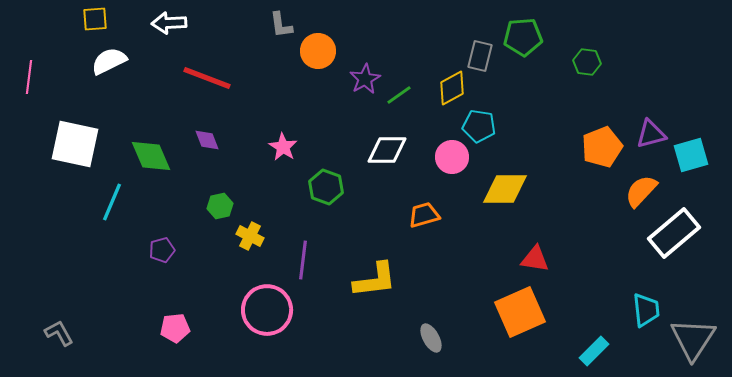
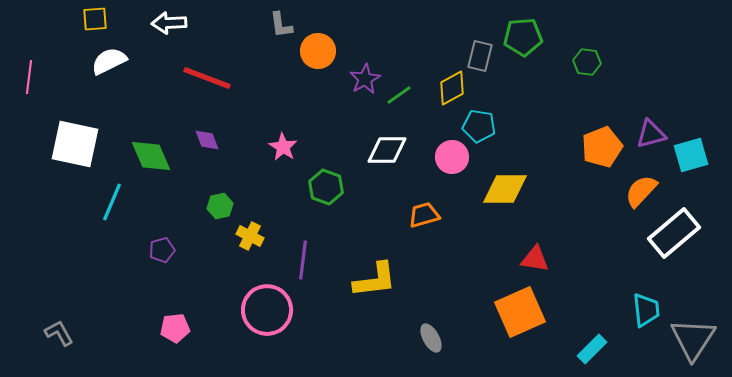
cyan rectangle at (594, 351): moved 2 px left, 2 px up
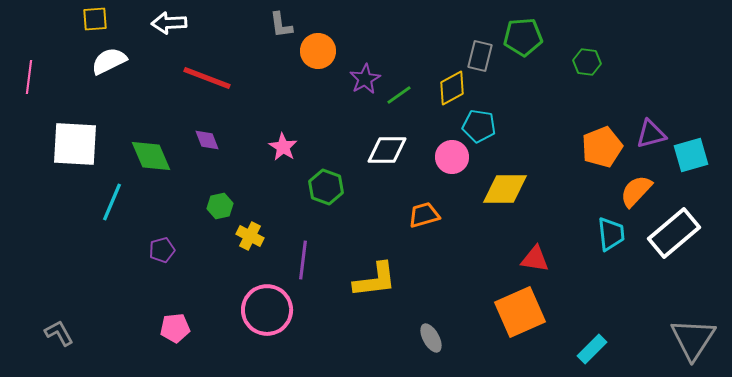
white square at (75, 144): rotated 9 degrees counterclockwise
orange semicircle at (641, 191): moved 5 px left
cyan trapezoid at (646, 310): moved 35 px left, 76 px up
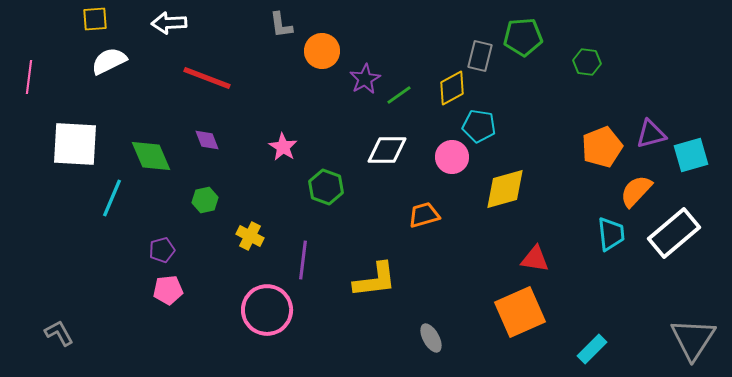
orange circle at (318, 51): moved 4 px right
yellow diamond at (505, 189): rotated 15 degrees counterclockwise
cyan line at (112, 202): moved 4 px up
green hexagon at (220, 206): moved 15 px left, 6 px up
pink pentagon at (175, 328): moved 7 px left, 38 px up
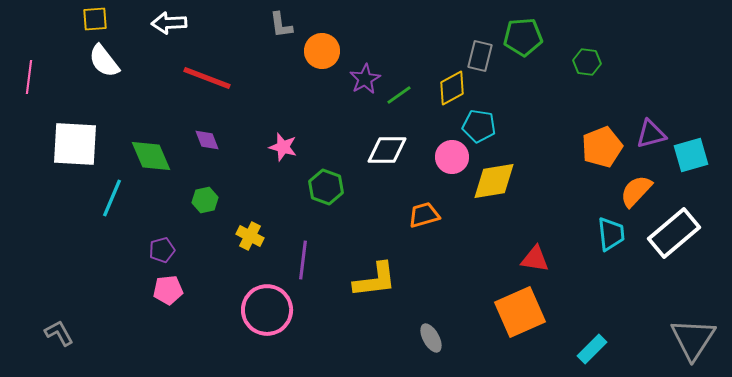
white semicircle at (109, 61): moved 5 px left; rotated 102 degrees counterclockwise
pink star at (283, 147): rotated 16 degrees counterclockwise
yellow diamond at (505, 189): moved 11 px left, 8 px up; rotated 6 degrees clockwise
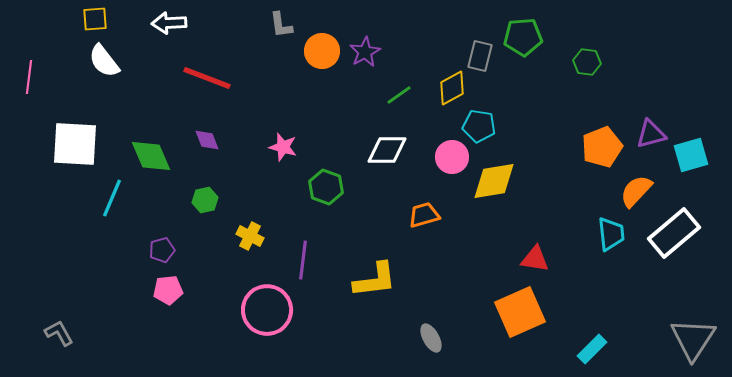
purple star at (365, 79): moved 27 px up
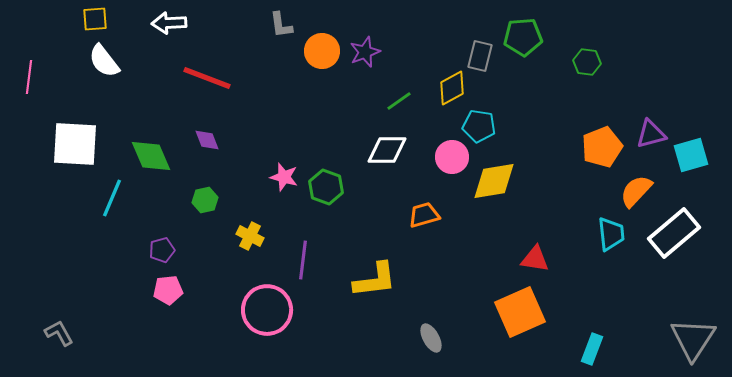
purple star at (365, 52): rotated 8 degrees clockwise
green line at (399, 95): moved 6 px down
pink star at (283, 147): moved 1 px right, 30 px down
cyan rectangle at (592, 349): rotated 24 degrees counterclockwise
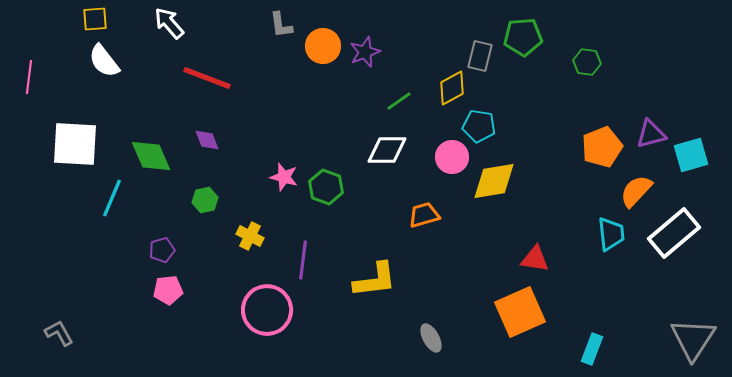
white arrow at (169, 23): rotated 52 degrees clockwise
orange circle at (322, 51): moved 1 px right, 5 px up
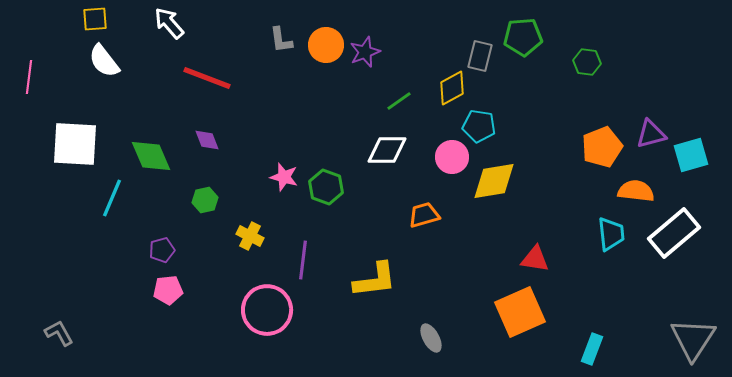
gray L-shape at (281, 25): moved 15 px down
orange circle at (323, 46): moved 3 px right, 1 px up
orange semicircle at (636, 191): rotated 54 degrees clockwise
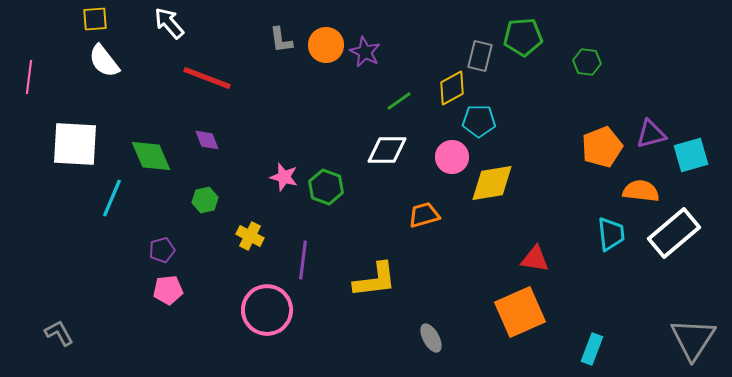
purple star at (365, 52): rotated 24 degrees counterclockwise
cyan pentagon at (479, 126): moved 5 px up; rotated 8 degrees counterclockwise
yellow diamond at (494, 181): moved 2 px left, 2 px down
orange semicircle at (636, 191): moved 5 px right
